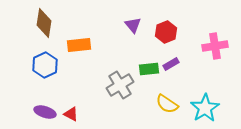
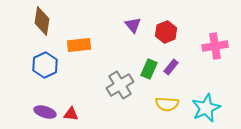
brown diamond: moved 2 px left, 2 px up
purple rectangle: moved 3 px down; rotated 21 degrees counterclockwise
green rectangle: rotated 60 degrees counterclockwise
yellow semicircle: rotated 30 degrees counterclockwise
cyan star: moved 1 px right; rotated 8 degrees clockwise
red triangle: rotated 21 degrees counterclockwise
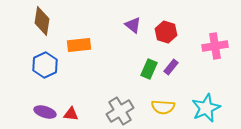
purple triangle: rotated 12 degrees counterclockwise
red hexagon: rotated 20 degrees counterclockwise
gray cross: moved 26 px down
yellow semicircle: moved 4 px left, 3 px down
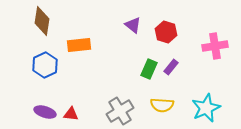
yellow semicircle: moved 1 px left, 2 px up
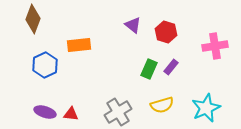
brown diamond: moved 9 px left, 2 px up; rotated 12 degrees clockwise
yellow semicircle: rotated 20 degrees counterclockwise
gray cross: moved 2 px left, 1 px down
